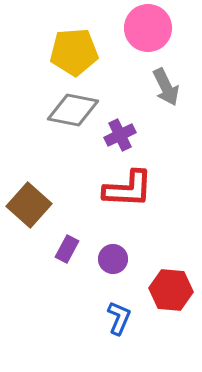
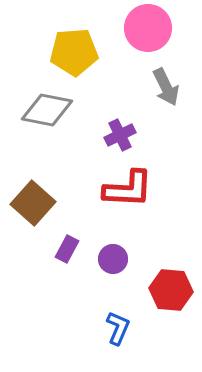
gray diamond: moved 26 px left
brown square: moved 4 px right, 2 px up
blue L-shape: moved 1 px left, 10 px down
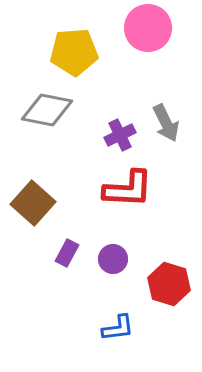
gray arrow: moved 36 px down
purple rectangle: moved 4 px down
red hexagon: moved 2 px left, 6 px up; rotated 12 degrees clockwise
blue L-shape: rotated 60 degrees clockwise
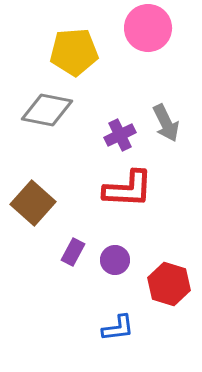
purple rectangle: moved 6 px right, 1 px up
purple circle: moved 2 px right, 1 px down
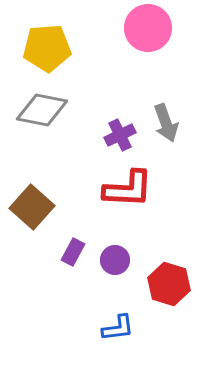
yellow pentagon: moved 27 px left, 4 px up
gray diamond: moved 5 px left
gray arrow: rotated 6 degrees clockwise
brown square: moved 1 px left, 4 px down
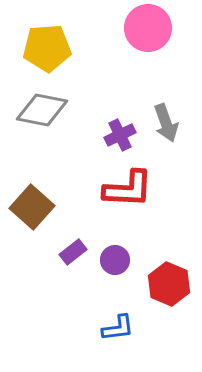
purple rectangle: rotated 24 degrees clockwise
red hexagon: rotated 6 degrees clockwise
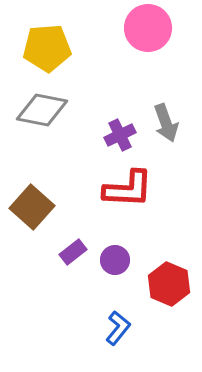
blue L-shape: rotated 44 degrees counterclockwise
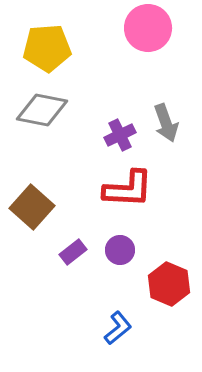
purple circle: moved 5 px right, 10 px up
blue L-shape: rotated 12 degrees clockwise
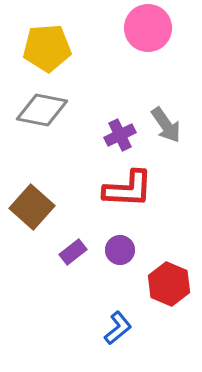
gray arrow: moved 2 px down; rotated 15 degrees counterclockwise
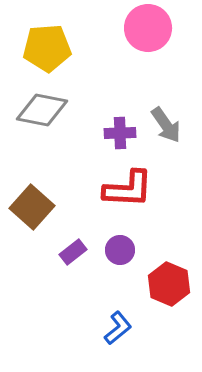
purple cross: moved 2 px up; rotated 24 degrees clockwise
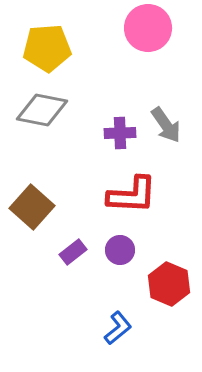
red L-shape: moved 4 px right, 6 px down
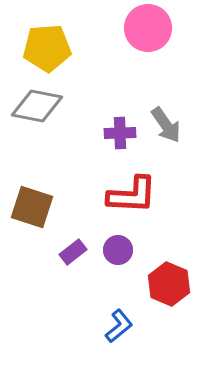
gray diamond: moved 5 px left, 4 px up
brown square: rotated 24 degrees counterclockwise
purple circle: moved 2 px left
blue L-shape: moved 1 px right, 2 px up
